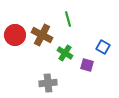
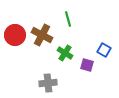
blue square: moved 1 px right, 3 px down
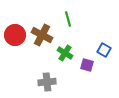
gray cross: moved 1 px left, 1 px up
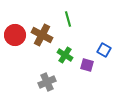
green cross: moved 2 px down
gray cross: rotated 18 degrees counterclockwise
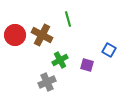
blue square: moved 5 px right
green cross: moved 5 px left, 5 px down; rotated 28 degrees clockwise
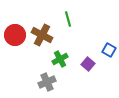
green cross: moved 1 px up
purple square: moved 1 px right, 1 px up; rotated 24 degrees clockwise
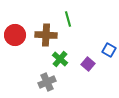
brown cross: moved 4 px right; rotated 25 degrees counterclockwise
green cross: rotated 21 degrees counterclockwise
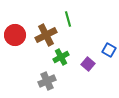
brown cross: rotated 30 degrees counterclockwise
green cross: moved 1 px right, 2 px up; rotated 21 degrees clockwise
gray cross: moved 1 px up
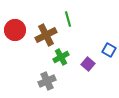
red circle: moved 5 px up
